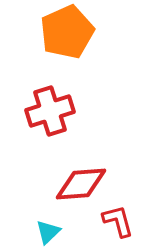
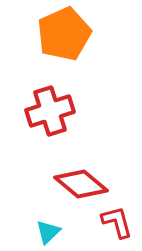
orange pentagon: moved 3 px left, 2 px down
red diamond: rotated 44 degrees clockwise
red L-shape: moved 1 px left, 1 px down
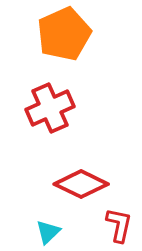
red cross: moved 3 px up; rotated 6 degrees counterclockwise
red diamond: rotated 14 degrees counterclockwise
red L-shape: moved 2 px right, 3 px down; rotated 27 degrees clockwise
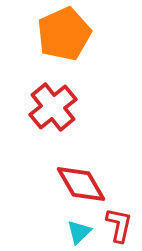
red cross: moved 3 px right, 1 px up; rotated 15 degrees counterclockwise
red diamond: rotated 34 degrees clockwise
cyan triangle: moved 31 px right
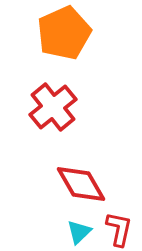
orange pentagon: moved 1 px up
red L-shape: moved 4 px down
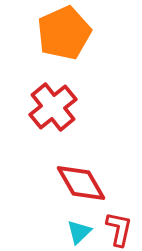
red diamond: moved 1 px up
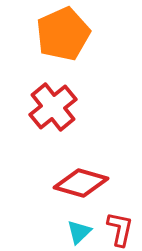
orange pentagon: moved 1 px left, 1 px down
red diamond: rotated 44 degrees counterclockwise
red L-shape: moved 1 px right
